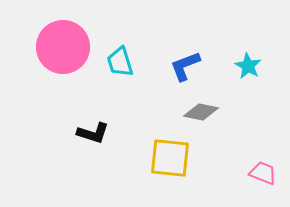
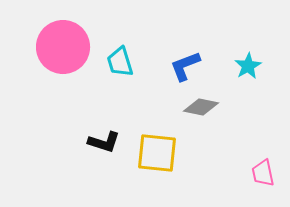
cyan star: rotated 12 degrees clockwise
gray diamond: moved 5 px up
black L-shape: moved 11 px right, 9 px down
yellow square: moved 13 px left, 5 px up
pink trapezoid: rotated 124 degrees counterclockwise
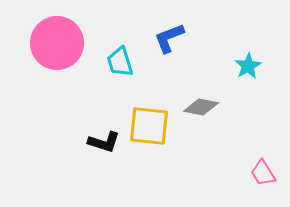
pink circle: moved 6 px left, 4 px up
blue L-shape: moved 16 px left, 28 px up
yellow square: moved 8 px left, 27 px up
pink trapezoid: rotated 20 degrees counterclockwise
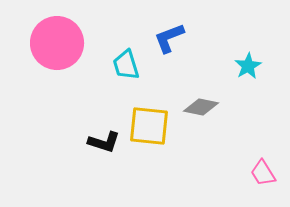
cyan trapezoid: moved 6 px right, 3 px down
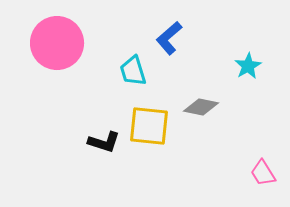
blue L-shape: rotated 20 degrees counterclockwise
cyan trapezoid: moved 7 px right, 6 px down
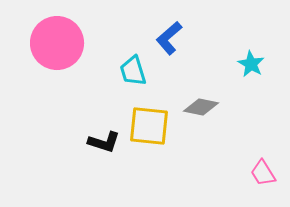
cyan star: moved 3 px right, 2 px up; rotated 12 degrees counterclockwise
